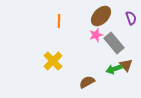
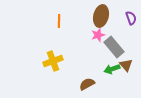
brown ellipse: rotated 30 degrees counterclockwise
pink star: moved 2 px right
gray rectangle: moved 4 px down
yellow cross: rotated 24 degrees clockwise
green arrow: moved 2 px left
brown semicircle: moved 2 px down
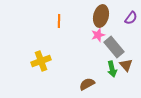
purple semicircle: rotated 56 degrees clockwise
yellow cross: moved 12 px left
green arrow: rotated 84 degrees counterclockwise
